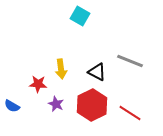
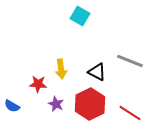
red hexagon: moved 2 px left, 1 px up
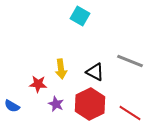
black triangle: moved 2 px left
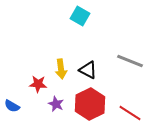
black triangle: moved 7 px left, 2 px up
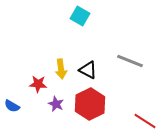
red line: moved 15 px right, 8 px down
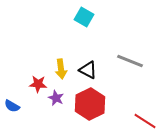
cyan square: moved 4 px right, 1 px down
purple star: moved 6 px up
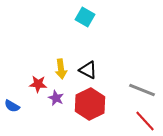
cyan square: moved 1 px right
gray line: moved 12 px right, 29 px down
red line: rotated 15 degrees clockwise
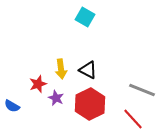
red star: rotated 24 degrees counterclockwise
red line: moved 12 px left, 2 px up
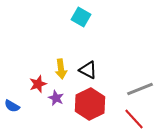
cyan square: moved 4 px left
gray line: moved 2 px left, 1 px up; rotated 44 degrees counterclockwise
red line: moved 1 px right
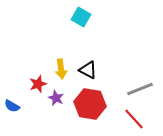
red hexagon: rotated 24 degrees counterclockwise
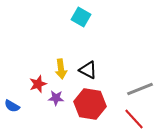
purple star: rotated 21 degrees counterclockwise
